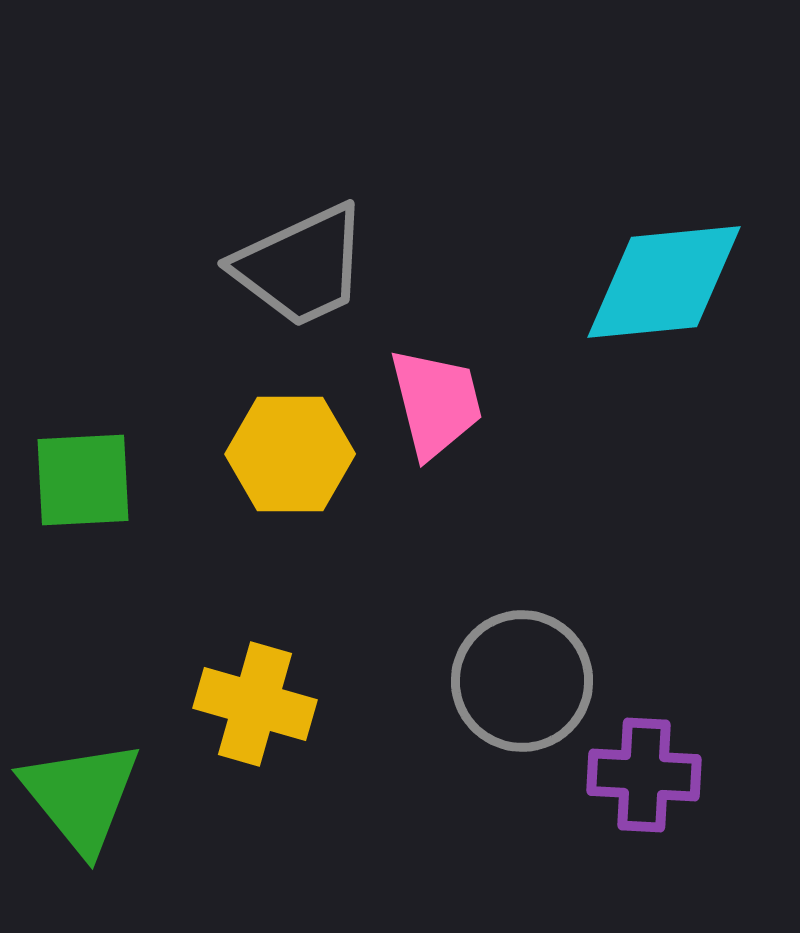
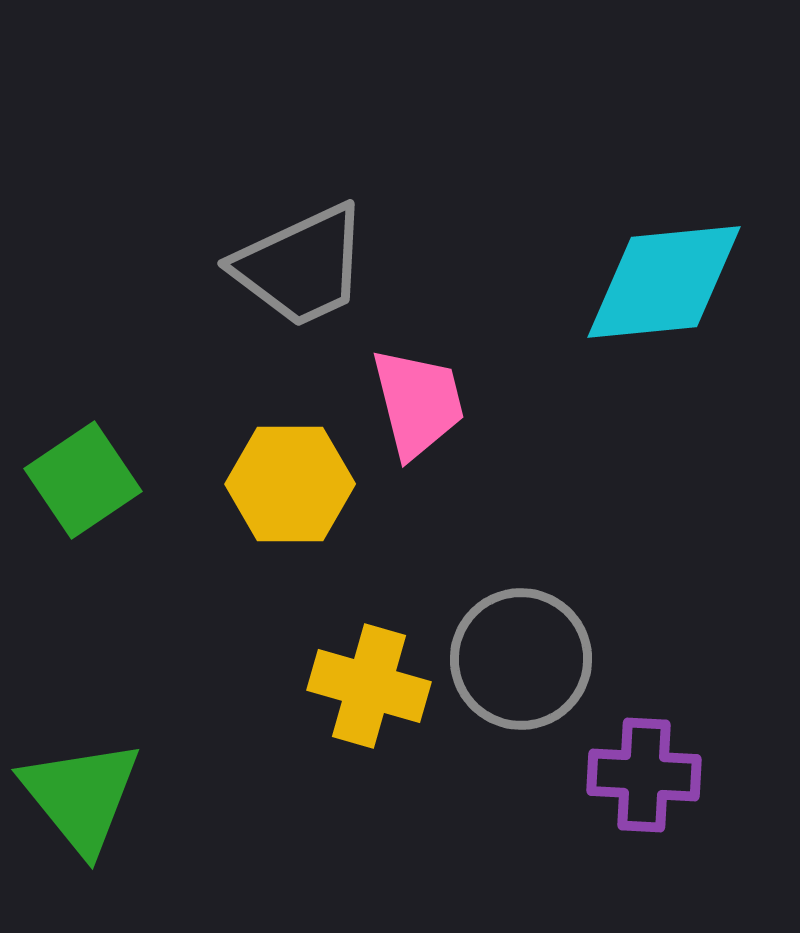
pink trapezoid: moved 18 px left
yellow hexagon: moved 30 px down
green square: rotated 31 degrees counterclockwise
gray circle: moved 1 px left, 22 px up
yellow cross: moved 114 px right, 18 px up
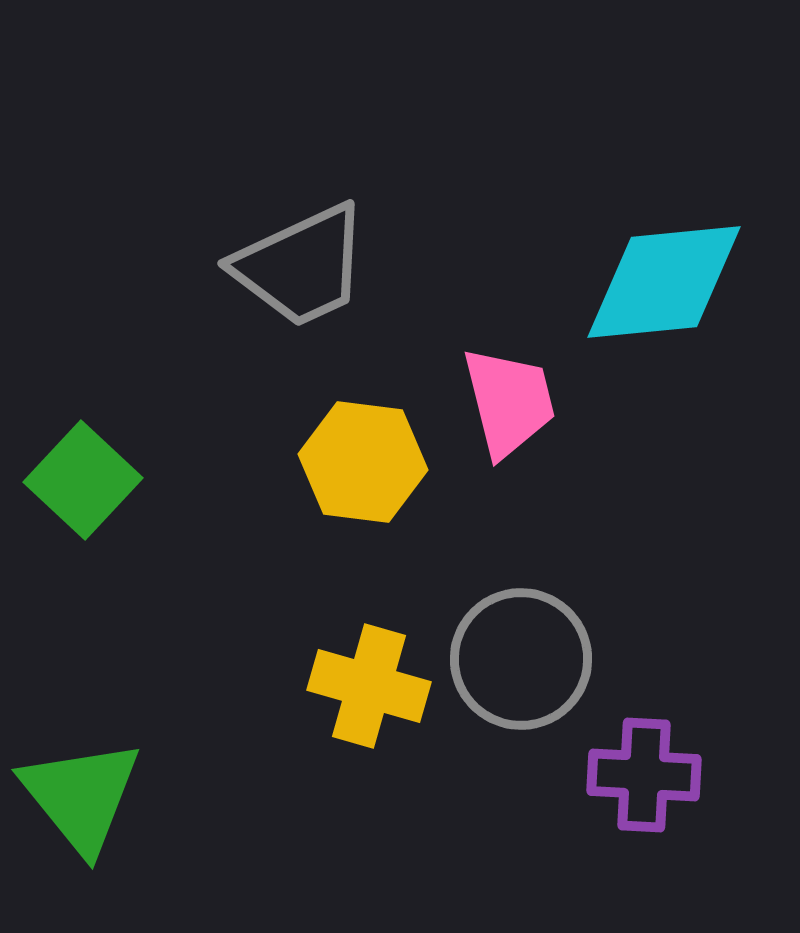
pink trapezoid: moved 91 px right, 1 px up
green square: rotated 13 degrees counterclockwise
yellow hexagon: moved 73 px right, 22 px up; rotated 7 degrees clockwise
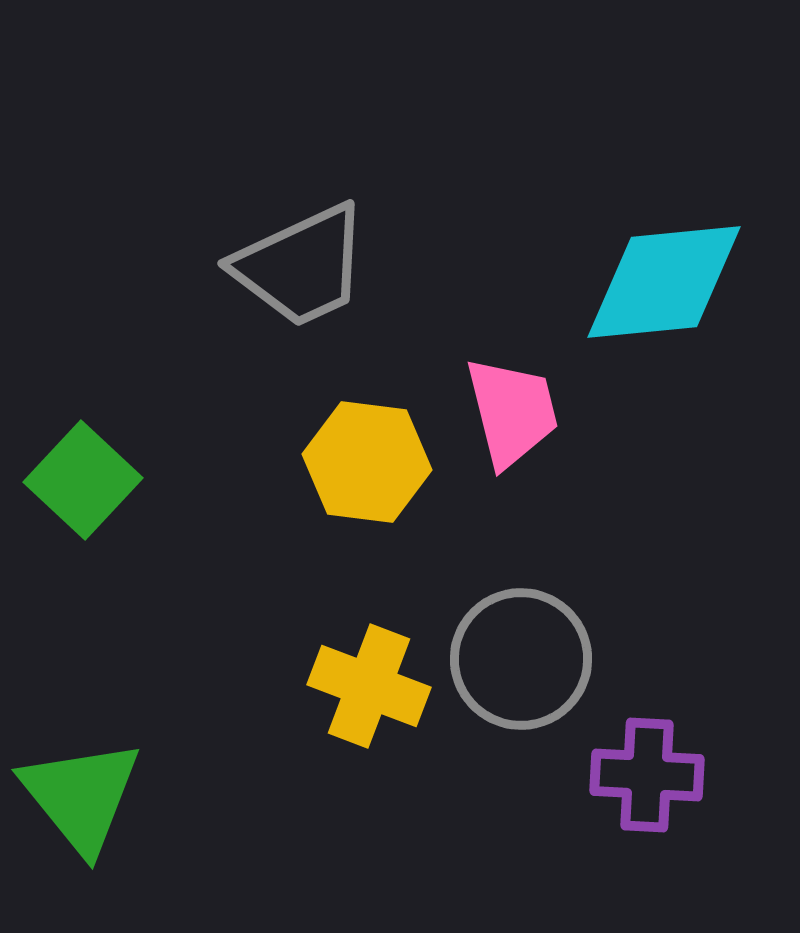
pink trapezoid: moved 3 px right, 10 px down
yellow hexagon: moved 4 px right
yellow cross: rotated 5 degrees clockwise
purple cross: moved 3 px right
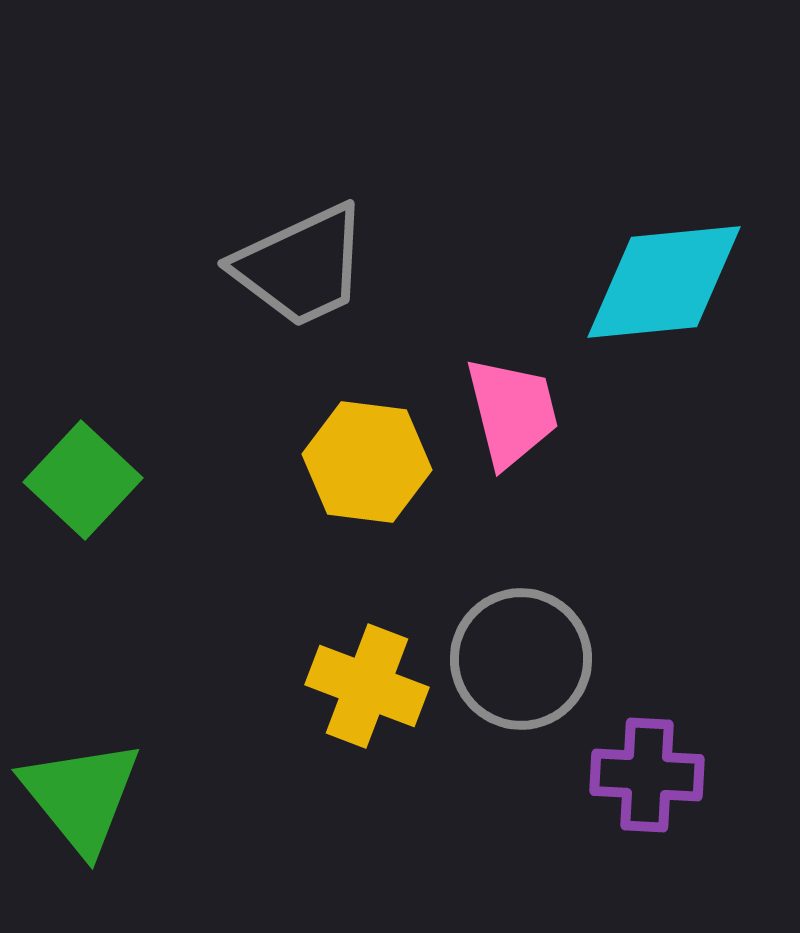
yellow cross: moved 2 px left
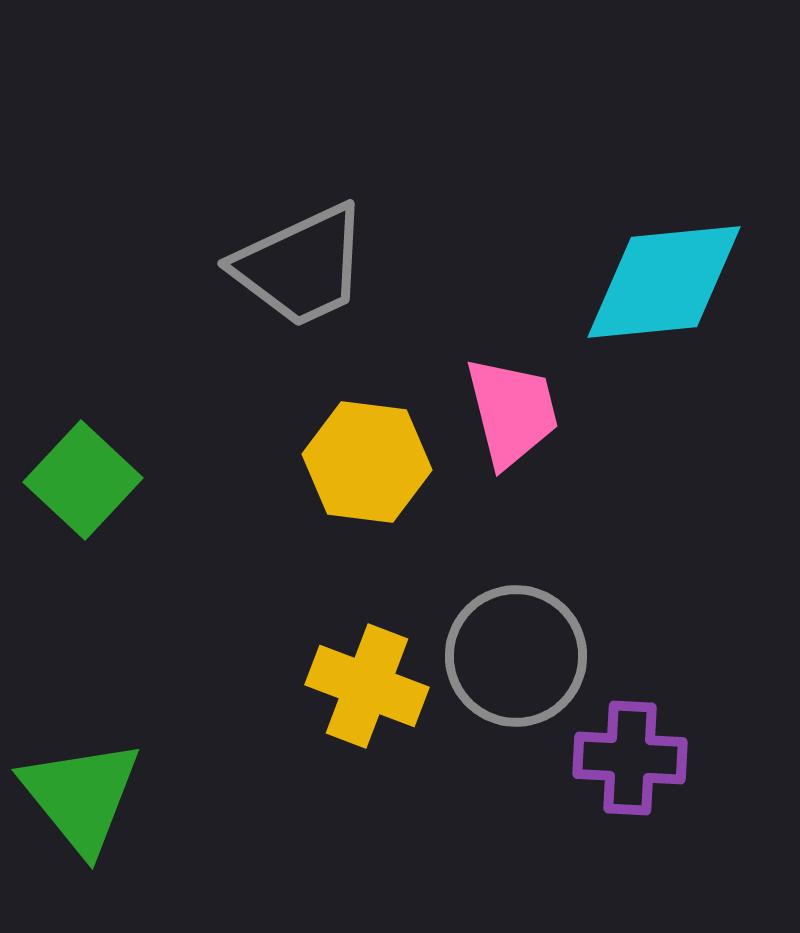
gray circle: moved 5 px left, 3 px up
purple cross: moved 17 px left, 17 px up
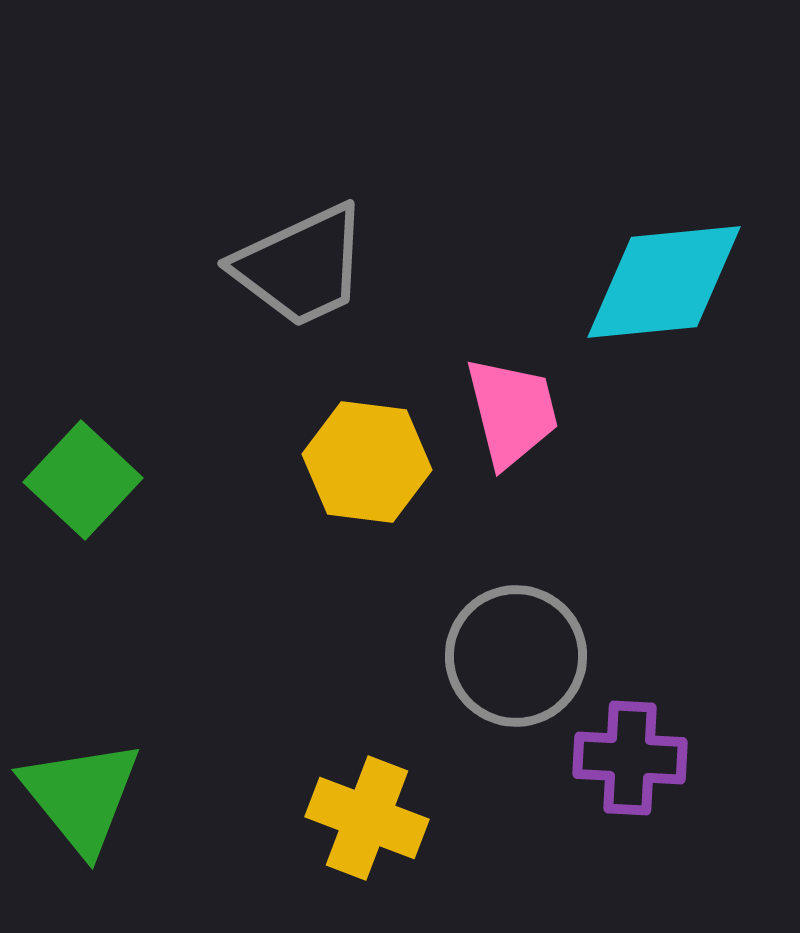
yellow cross: moved 132 px down
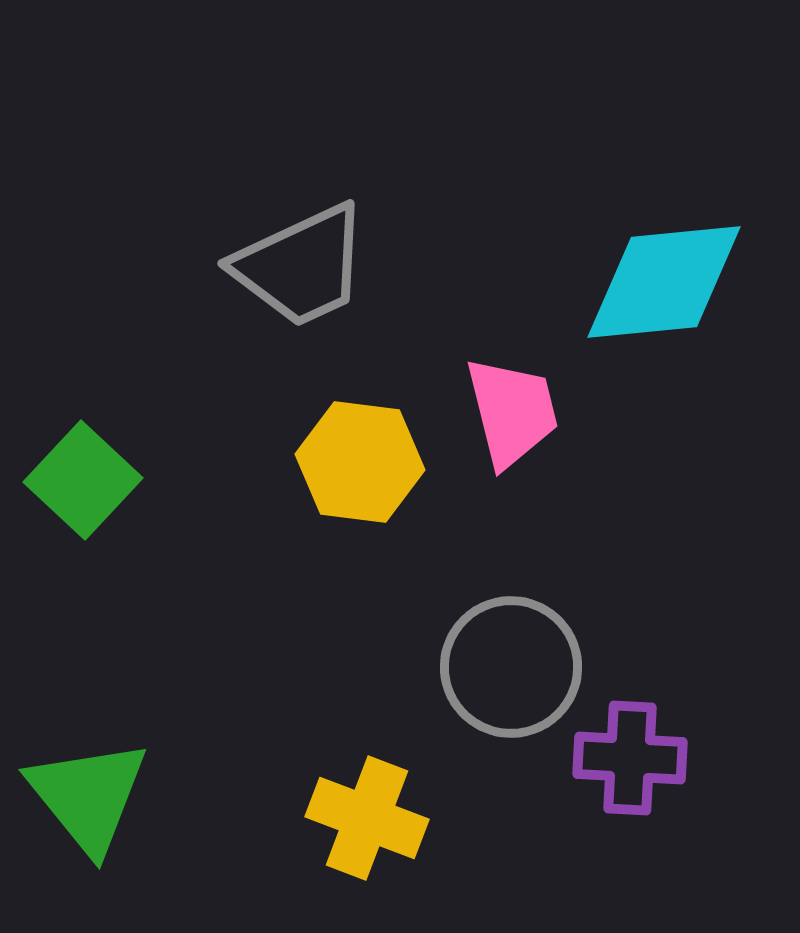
yellow hexagon: moved 7 px left
gray circle: moved 5 px left, 11 px down
green triangle: moved 7 px right
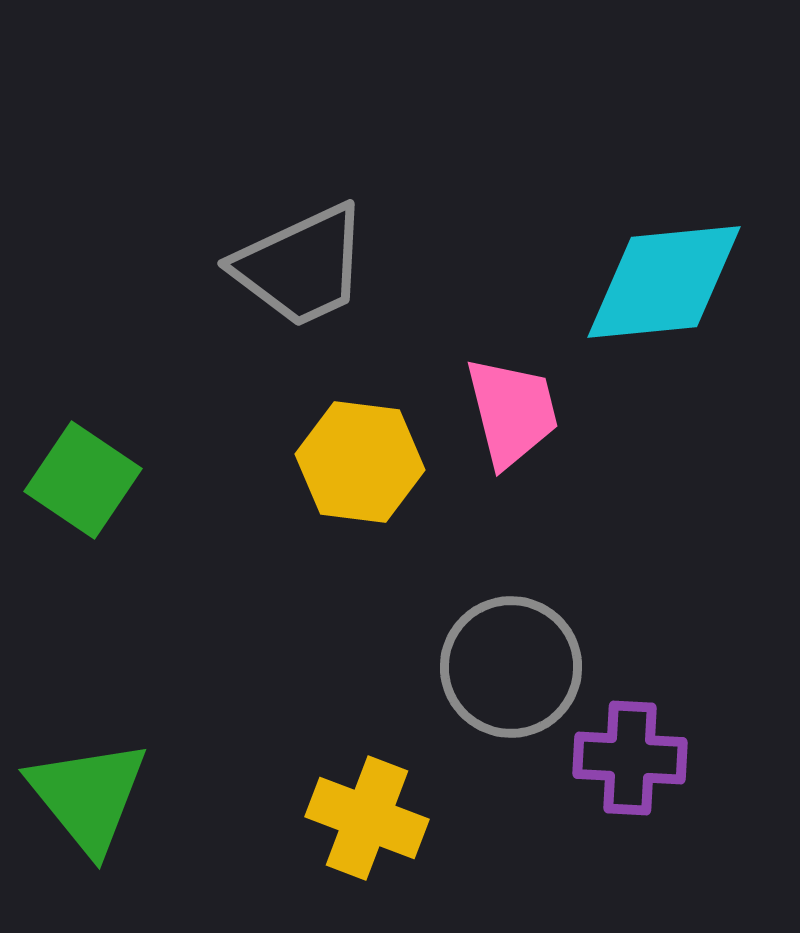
green square: rotated 9 degrees counterclockwise
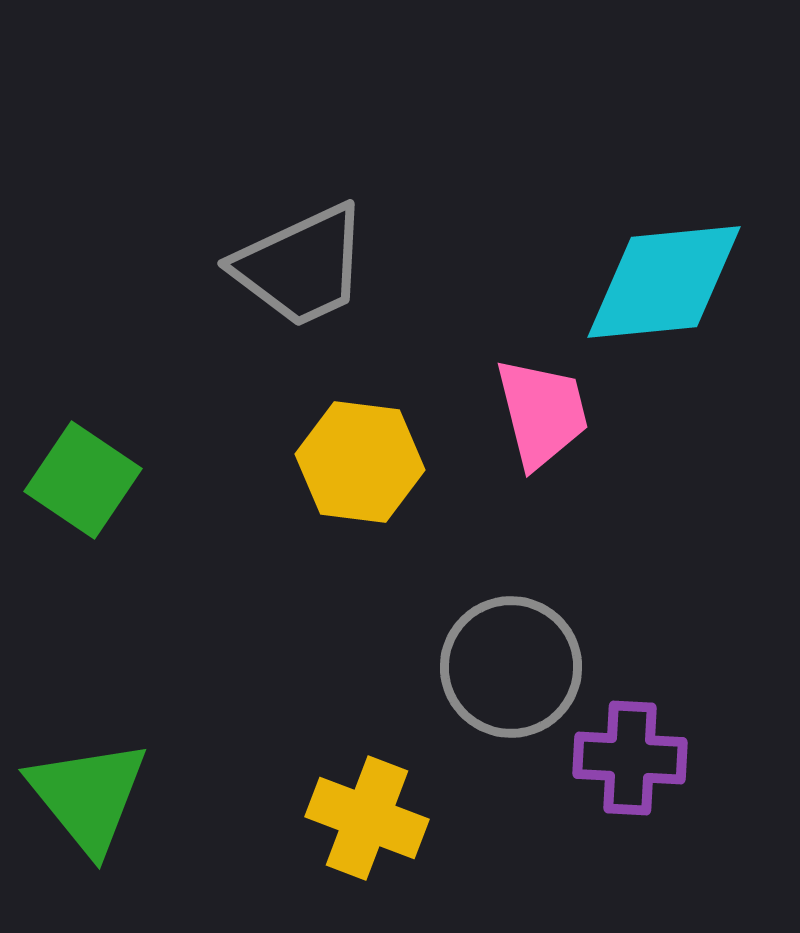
pink trapezoid: moved 30 px right, 1 px down
